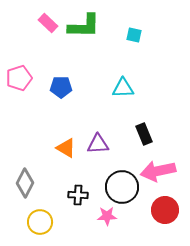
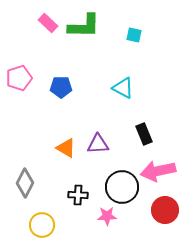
cyan triangle: rotated 30 degrees clockwise
yellow circle: moved 2 px right, 3 px down
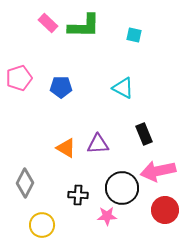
black circle: moved 1 px down
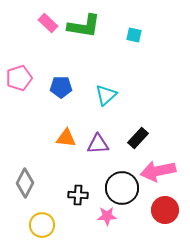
green L-shape: rotated 8 degrees clockwise
cyan triangle: moved 17 px left, 7 px down; rotated 50 degrees clockwise
black rectangle: moved 6 px left, 4 px down; rotated 65 degrees clockwise
orange triangle: moved 10 px up; rotated 25 degrees counterclockwise
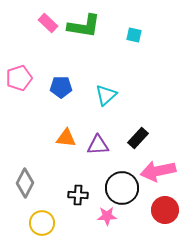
purple triangle: moved 1 px down
yellow circle: moved 2 px up
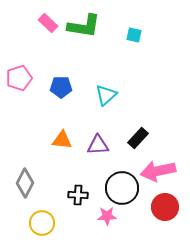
orange triangle: moved 4 px left, 2 px down
red circle: moved 3 px up
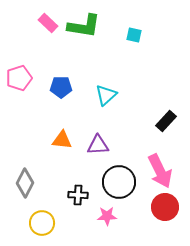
black rectangle: moved 28 px right, 17 px up
pink arrow: moved 2 px right; rotated 104 degrees counterclockwise
black circle: moved 3 px left, 6 px up
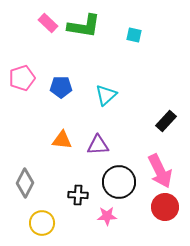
pink pentagon: moved 3 px right
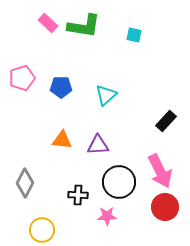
yellow circle: moved 7 px down
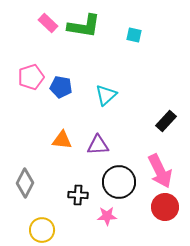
pink pentagon: moved 9 px right, 1 px up
blue pentagon: rotated 10 degrees clockwise
